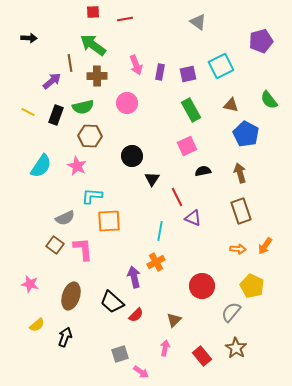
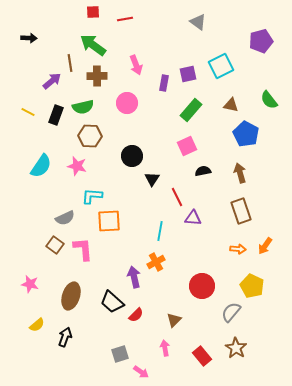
purple rectangle at (160, 72): moved 4 px right, 11 px down
green rectangle at (191, 110): rotated 70 degrees clockwise
pink star at (77, 166): rotated 12 degrees counterclockwise
purple triangle at (193, 218): rotated 18 degrees counterclockwise
pink arrow at (165, 348): rotated 21 degrees counterclockwise
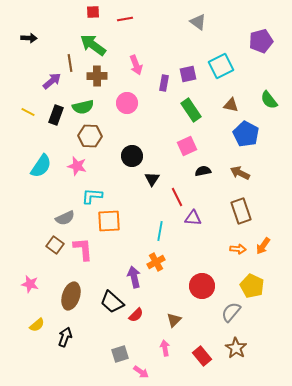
green rectangle at (191, 110): rotated 75 degrees counterclockwise
brown arrow at (240, 173): rotated 48 degrees counterclockwise
orange arrow at (265, 246): moved 2 px left
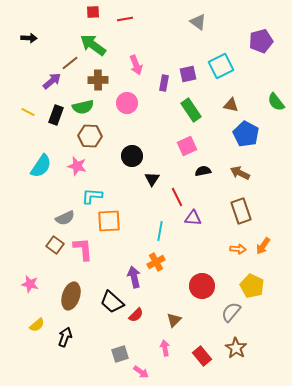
brown line at (70, 63): rotated 60 degrees clockwise
brown cross at (97, 76): moved 1 px right, 4 px down
green semicircle at (269, 100): moved 7 px right, 2 px down
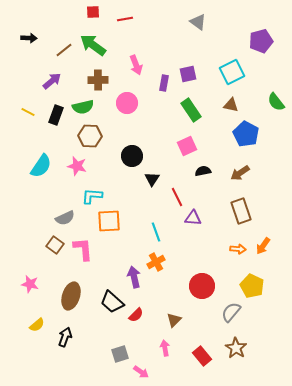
brown line at (70, 63): moved 6 px left, 13 px up
cyan square at (221, 66): moved 11 px right, 6 px down
brown arrow at (240, 173): rotated 60 degrees counterclockwise
cyan line at (160, 231): moved 4 px left, 1 px down; rotated 30 degrees counterclockwise
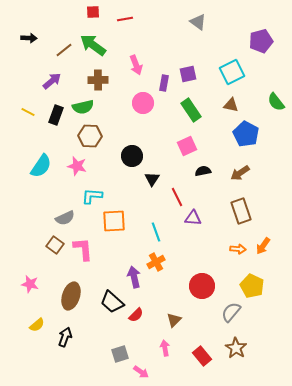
pink circle at (127, 103): moved 16 px right
orange square at (109, 221): moved 5 px right
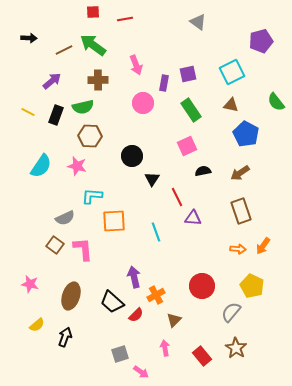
brown line at (64, 50): rotated 12 degrees clockwise
orange cross at (156, 262): moved 33 px down
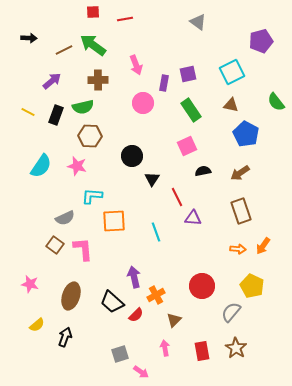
red rectangle at (202, 356): moved 5 px up; rotated 30 degrees clockwise
